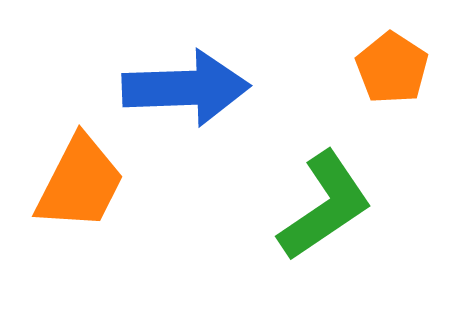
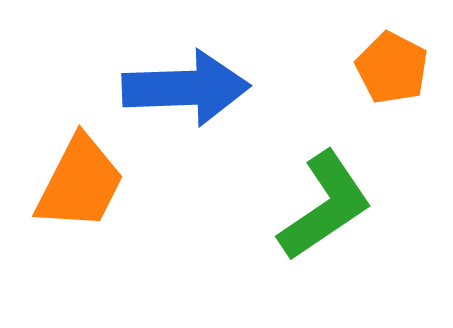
orange pentagon: rotated 6 degrees counterclockwise
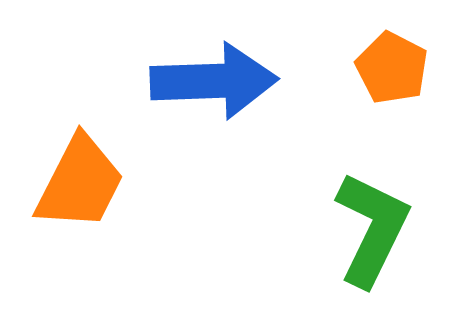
blue arrow: moved 28 px right, 7 px up
green L-shape: moved 47 px right, 23 px down; rotated 30 degrees counterclockwise
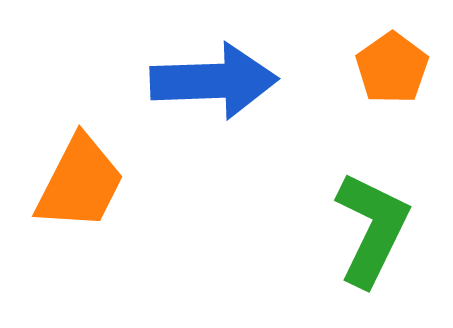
orange pentagon: rotated 10 degrees clockwise
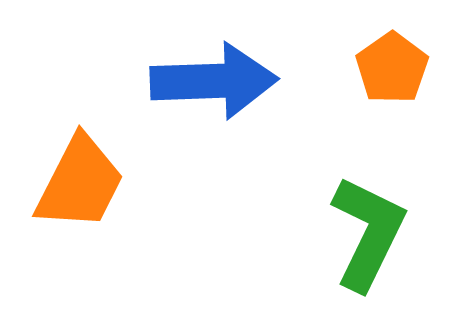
green L-shape: moved 4 px left, 4 px down
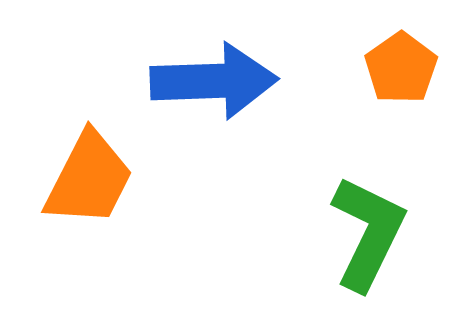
orange pentagon: moved 9 px right
orange trapezoid: moved 9 px right, 4 px up
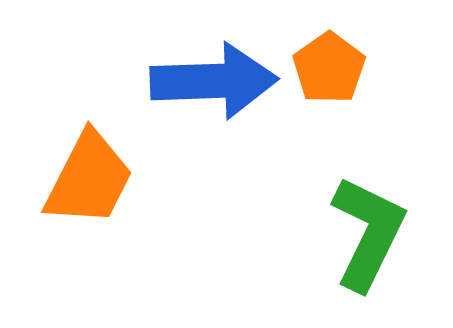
orange pentagon: moved 72 px left
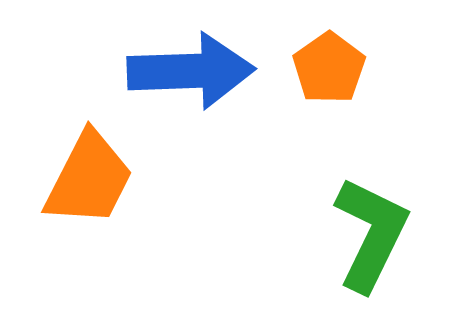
blue arrow: moved 23 px left, 10 px up
green L-shape: moved 3 px right, 1 px down
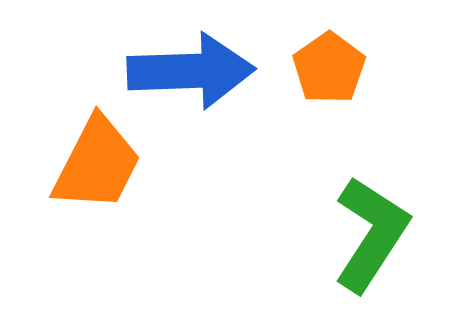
orange trapezoid: moved 8 px right, 15 px up
green L-shape: rotated 7 degrees clockwise
